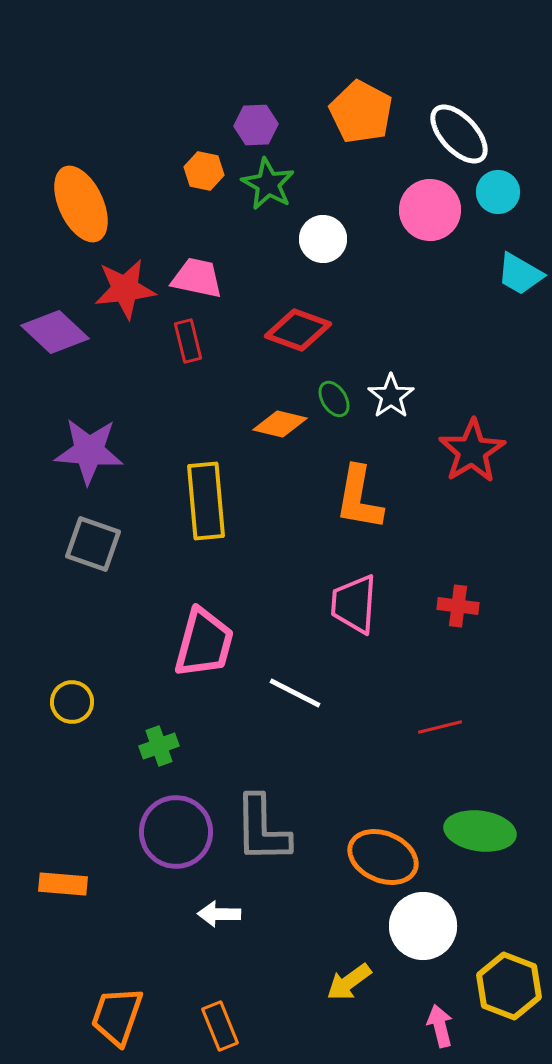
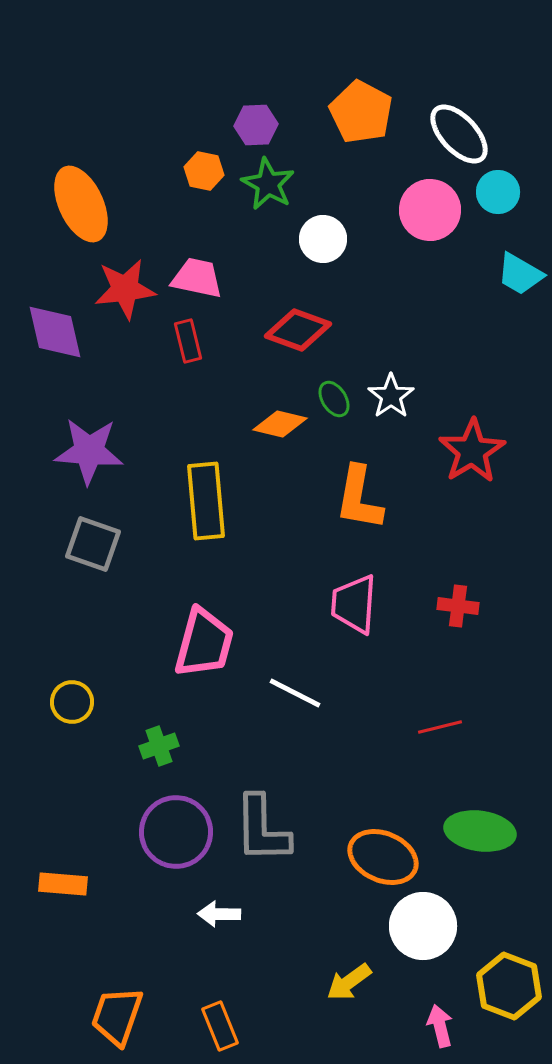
purple diamond at (55, 332): rotated 34 degrees clockwise
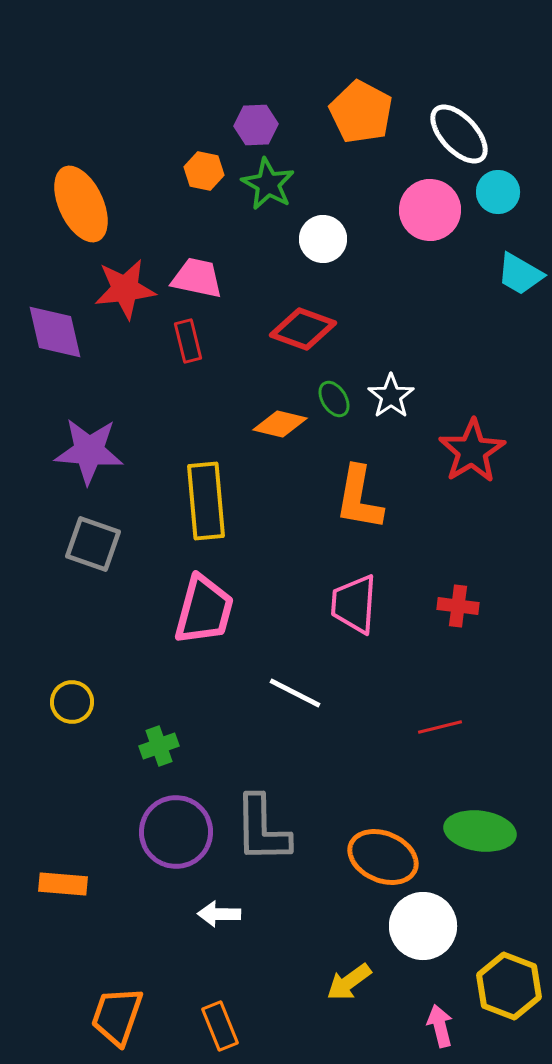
red diamond at (298, 330): moved 5 px right, 1 px up
pink trapezoid at (204, 643): moved 33 px up
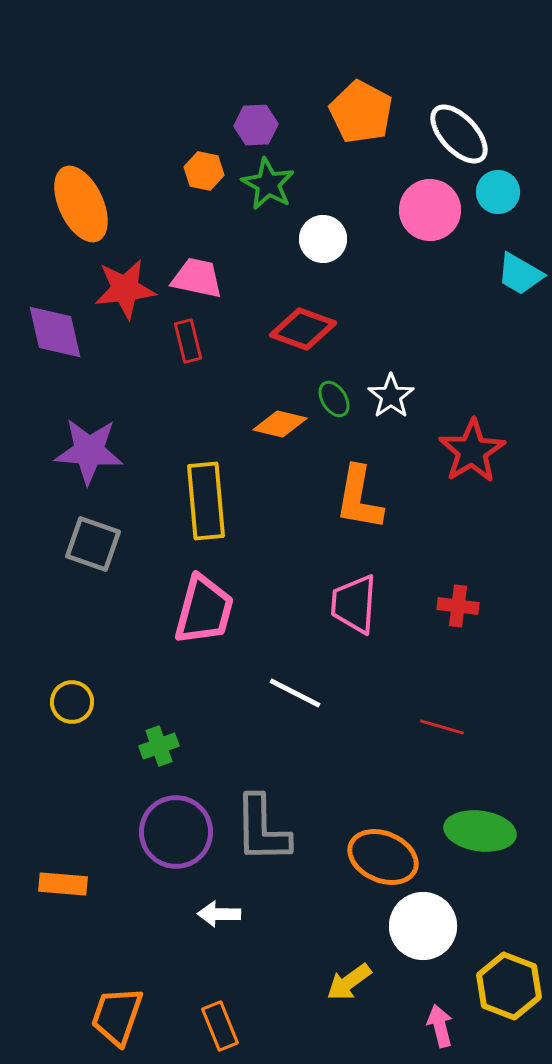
red line at (440, 727): moved 2 px right; rotated 30 degrees clockwise
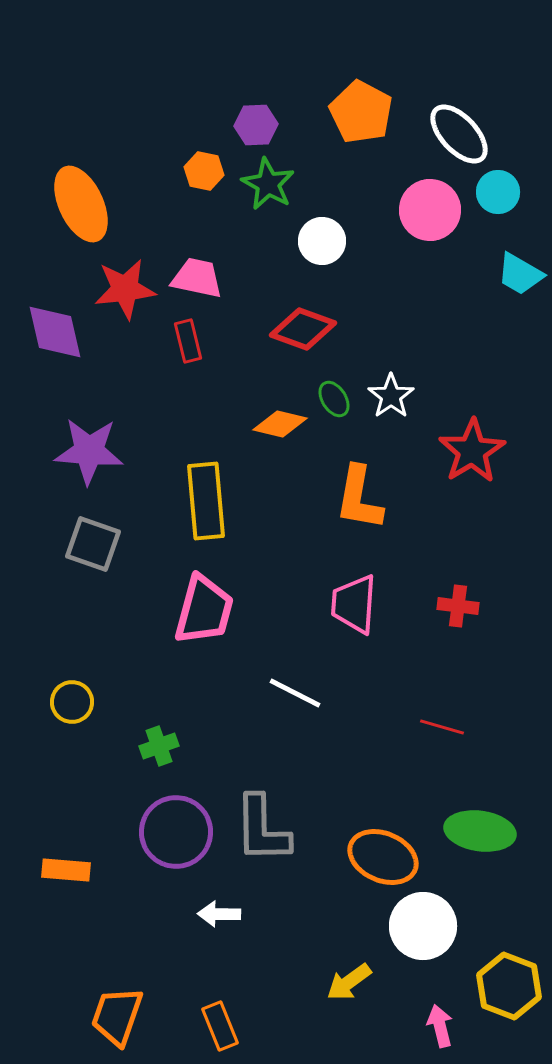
white circle at (323, 239): moved 1 px left, 2 px down
orange rectangle at (63, 884): moved 3 px right, 14 px up
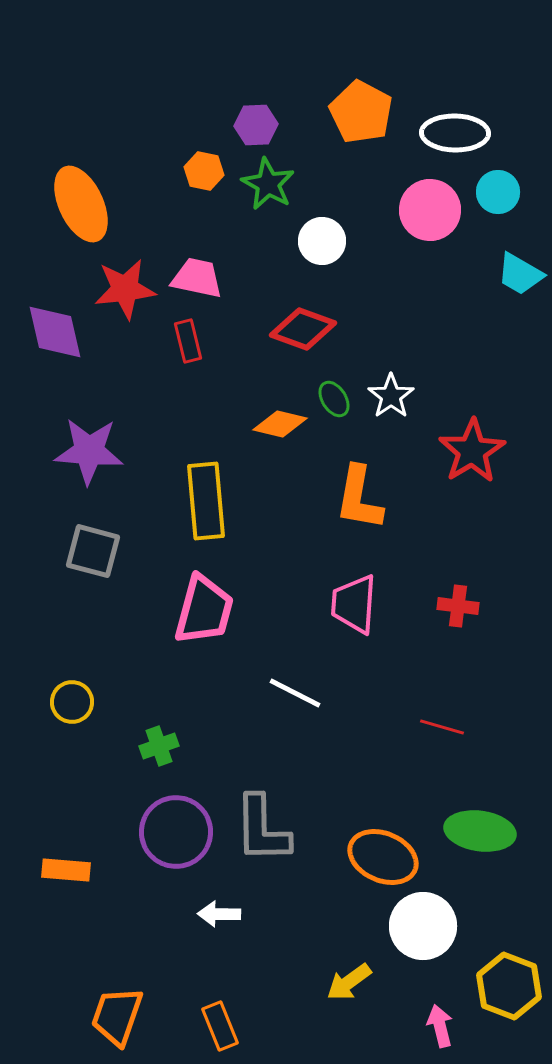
white ellipse at (459, 134): moved 4 px left, 1 px up; rotated 46 degrees counterclockwise
gray square at (93, 544): moved 7 px down; rotated 4 degrees counterclockwise
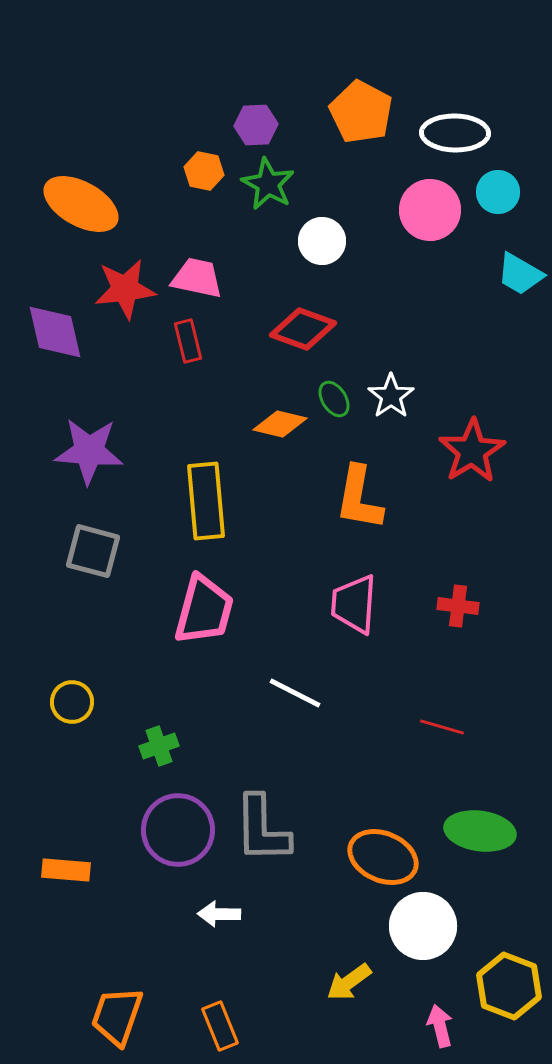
orange ellipse at (81, 204): rotated 36 degrees counterclockwise
purple circle at (176, 832): moved 2 px right, 2 px up
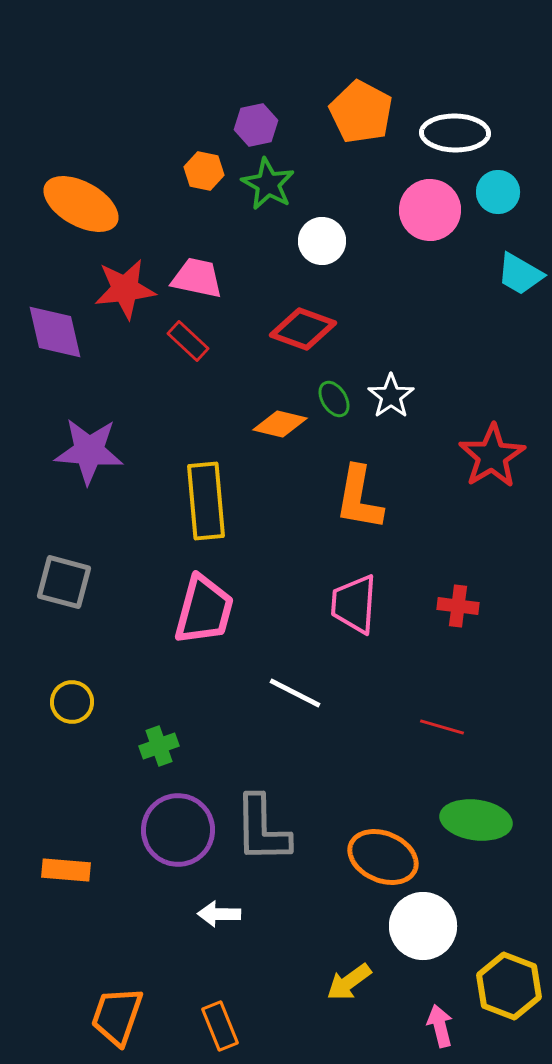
purple hexagon at (256, 125): rotated 9 degrees counterclockwise
red rectangle at (188, 341): rotated 33 degrees counterclockwise
red star at (472, 451): moved 20 px right, 5 px down
gray square at (93, 551): moved 29 px left, 31 px down
green ellipse at (480, 831): moved 4 px left, 11 px up
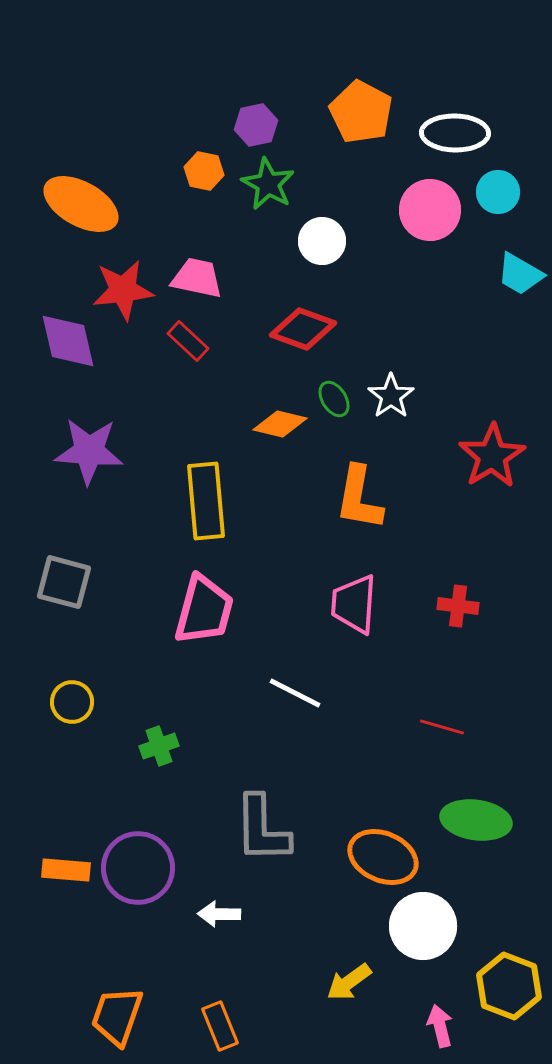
red star at (125, 289): moved 2 px left, 1 px down
purple diamond at (55, 332): moved 13 px right, 9 px down
purple circle at (178, 830): moved 40 px left, 38 px down
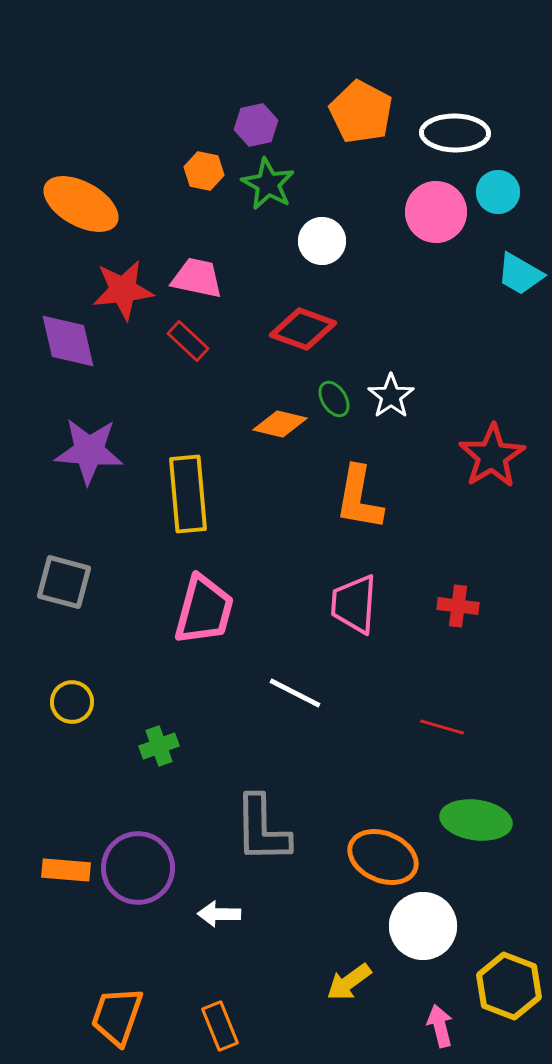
pink circle at (430, 210): moved 6 px right, 2 px down
yellow rectangle at (206, 501): moved 18 px left, 7 px up
